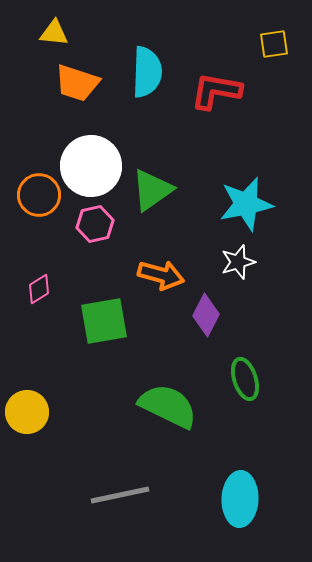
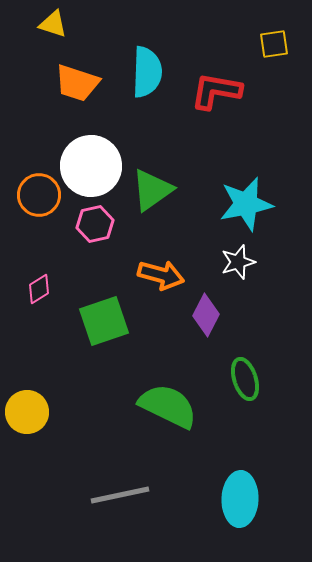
yellow triangle: moved 1 px left, 9 px up; rotated 12 degrees clockwise
green square: rotated 9 degrees counterclockwise
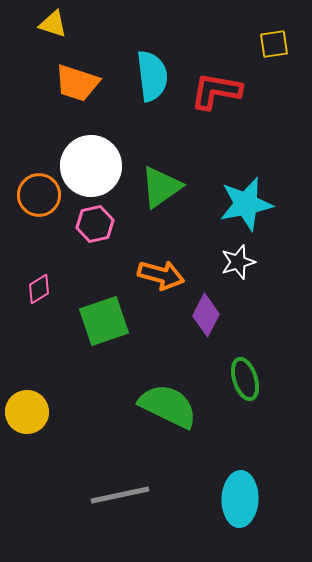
cyan semicircle: moved 5 px right, 4 px down; rotated 9 degrees counterclockwise
green triangle: moved 9 px right, 3 px up
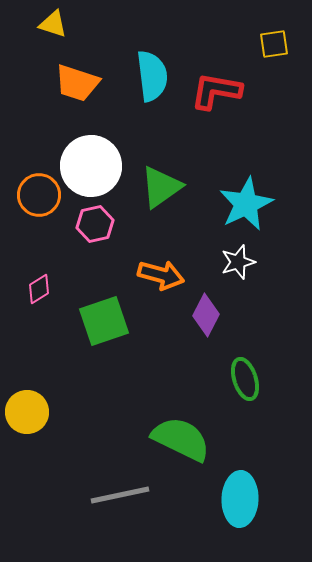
cyan star: rotated 14 degrees counterclockwise
green semicircle: moved 13 px right, 33 px down
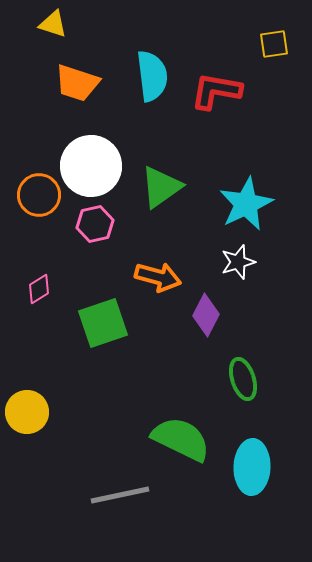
orange arrow: moved 3 px left, 2 px down
green square: moved 1 px left, 2 px down
green ellipse: moved 2 px left
cyan ellipse: moved 12 px right, 32 px up
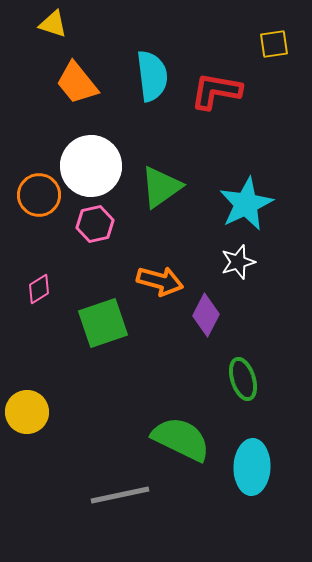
orange trapezoid: rotated 33 degrees clockwise
orange arrow: moved 2 px right, 4 px down
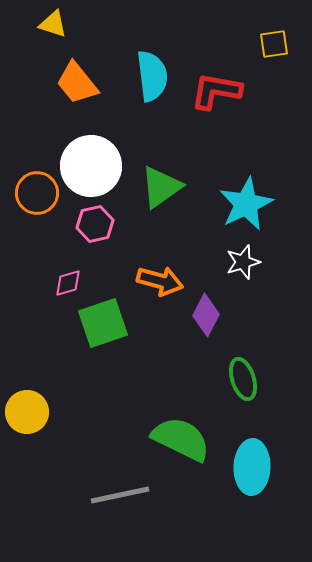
orange circle: moved 2 px left, 2 px up
white star: moved 5 px right
pink diamond: moved 29 px right, 6 px up; rotated 16 degrees clockwise
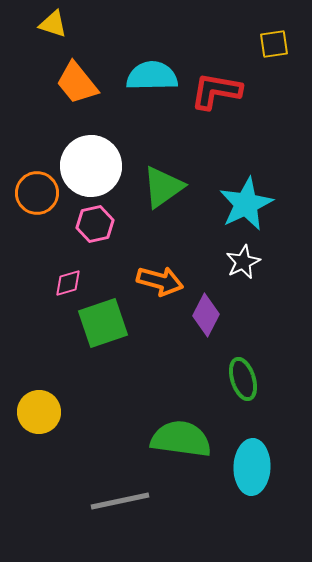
cyan semicircle: rotated 84 degrees counterclockwise
green triangle: moved 2 px right
white star: rotated 8 degrees counterclockwise
yellow circle: moved 12 px right
green semicircle: rotated 18 degrees counterclockwise
gray line: moved 6 px down
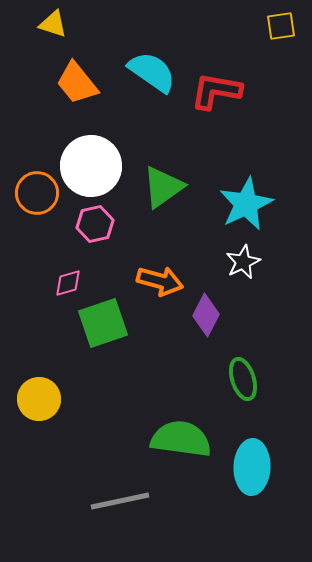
yellow square: moved 7 px right, 18 px up
cyan semicircle: moved 4 px up; rotated 36 degrees clockwise
yellow circle: moved 13 px up
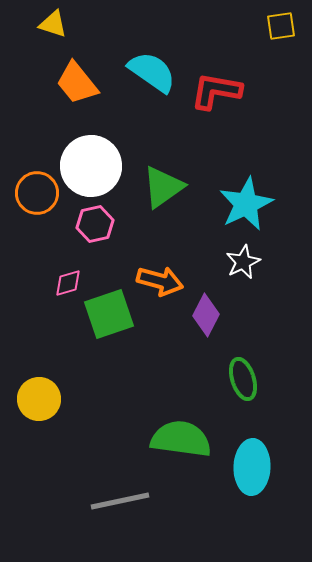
green square: moved 6 px right, 9 px up
